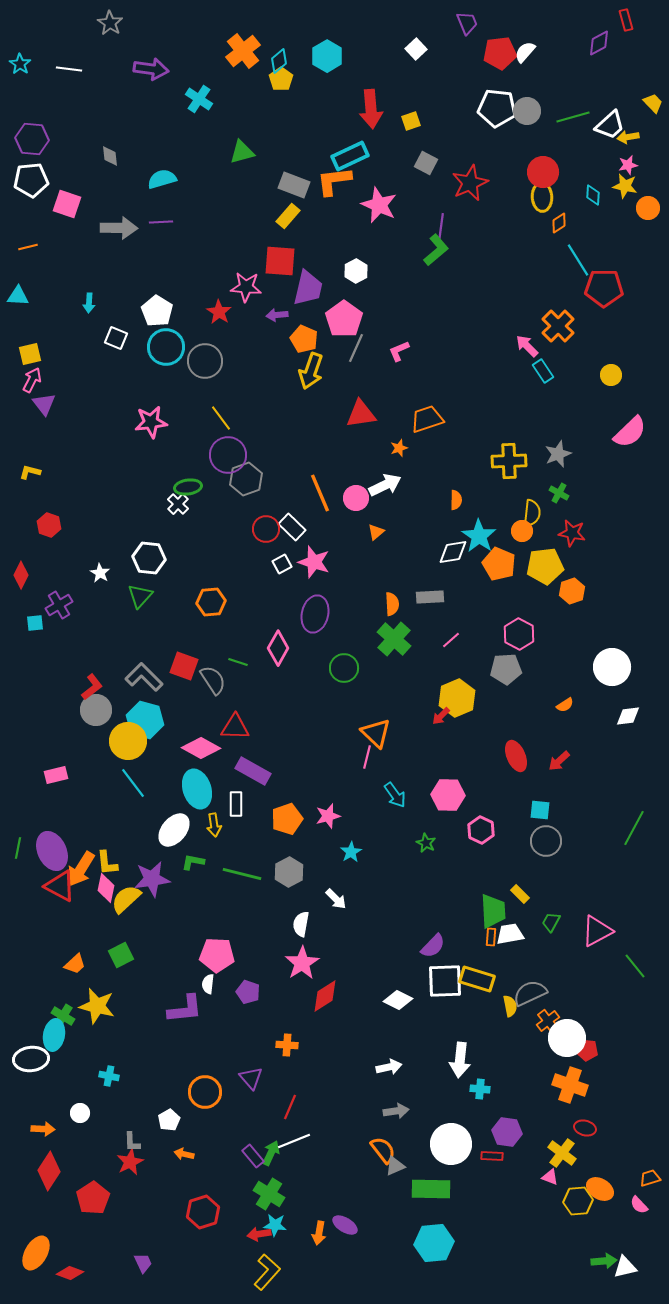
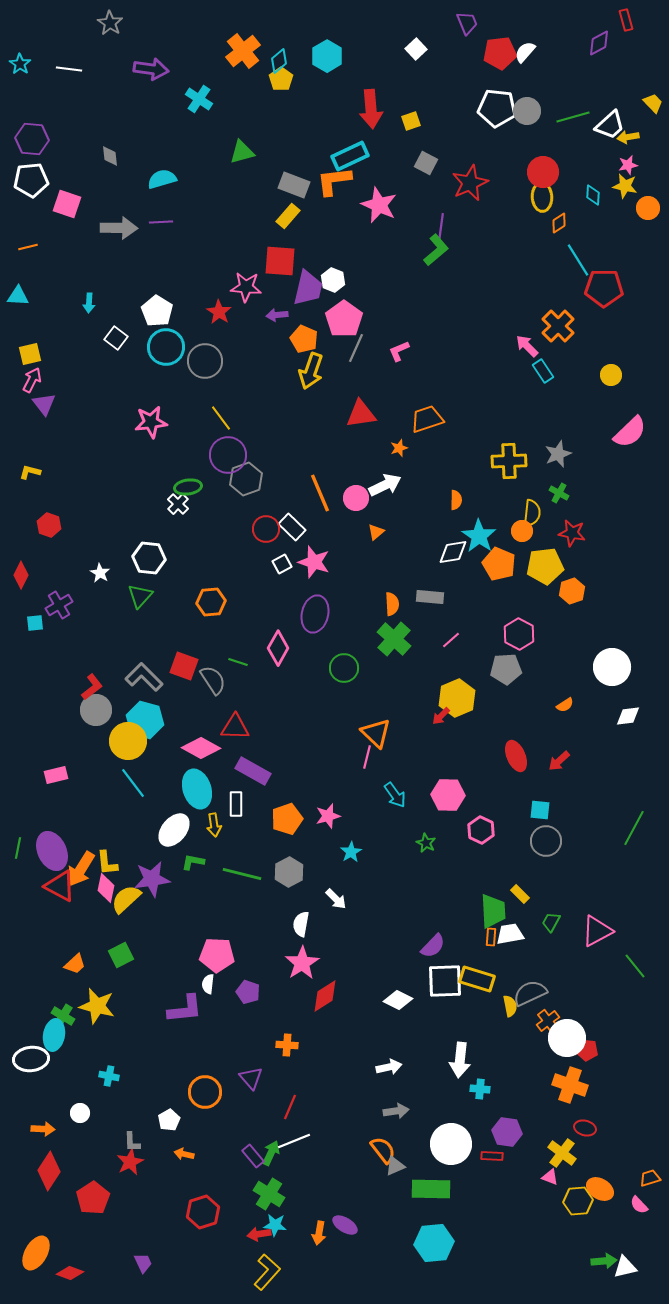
white hexagon at (356, 271): moved 23 px left, 9 px down; rotated 10 degrees counterclockwise
white square at (116, 338): rotated 15 degrees clockwise
gray rectangle at (430, 597): rotated 8 degrees clockwise
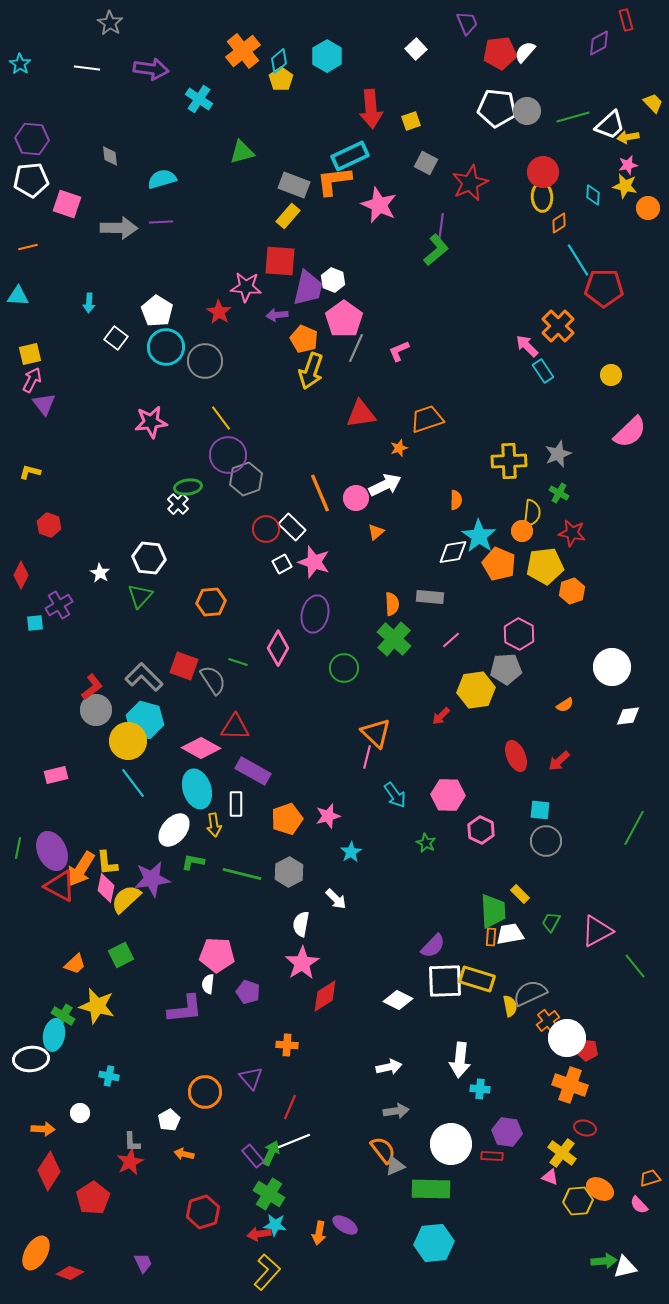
white line at (69, 69): moved 18 px right, 1 px up
yellow hexagon at (457, 698): moved 19 px right, 8 px up; rotated 15 degrees clockwise
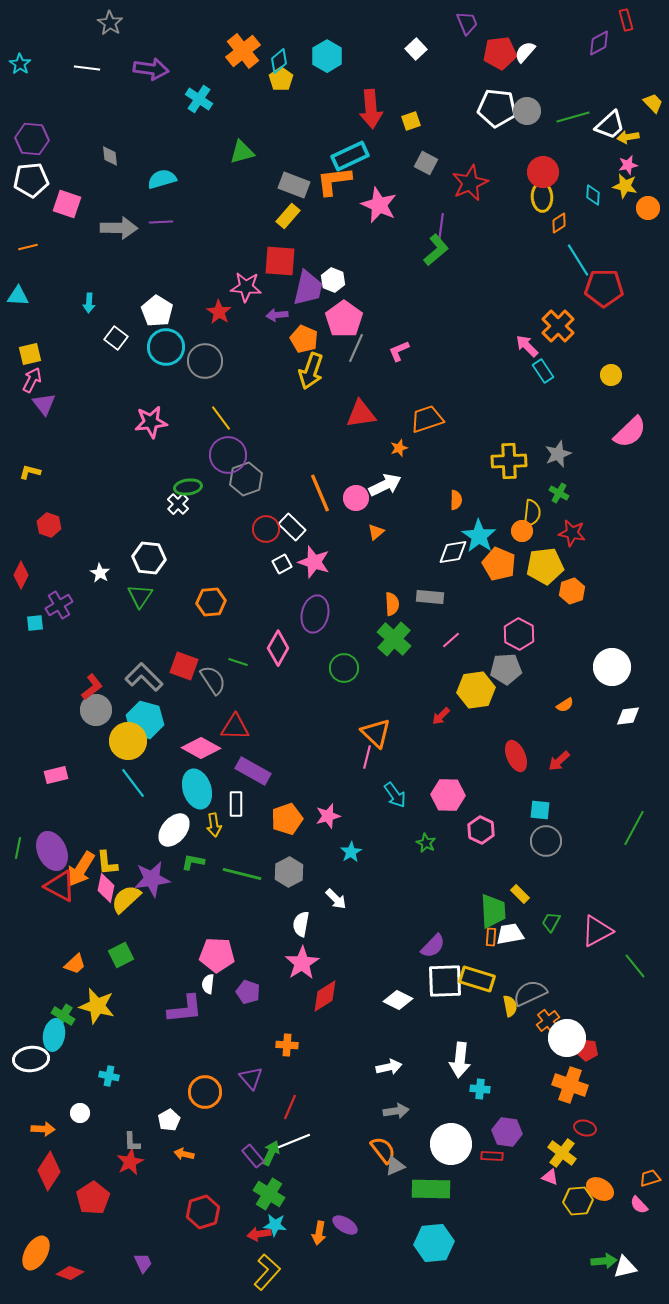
green triangle at (140, 596): rotated 8 degrees counterclockwise
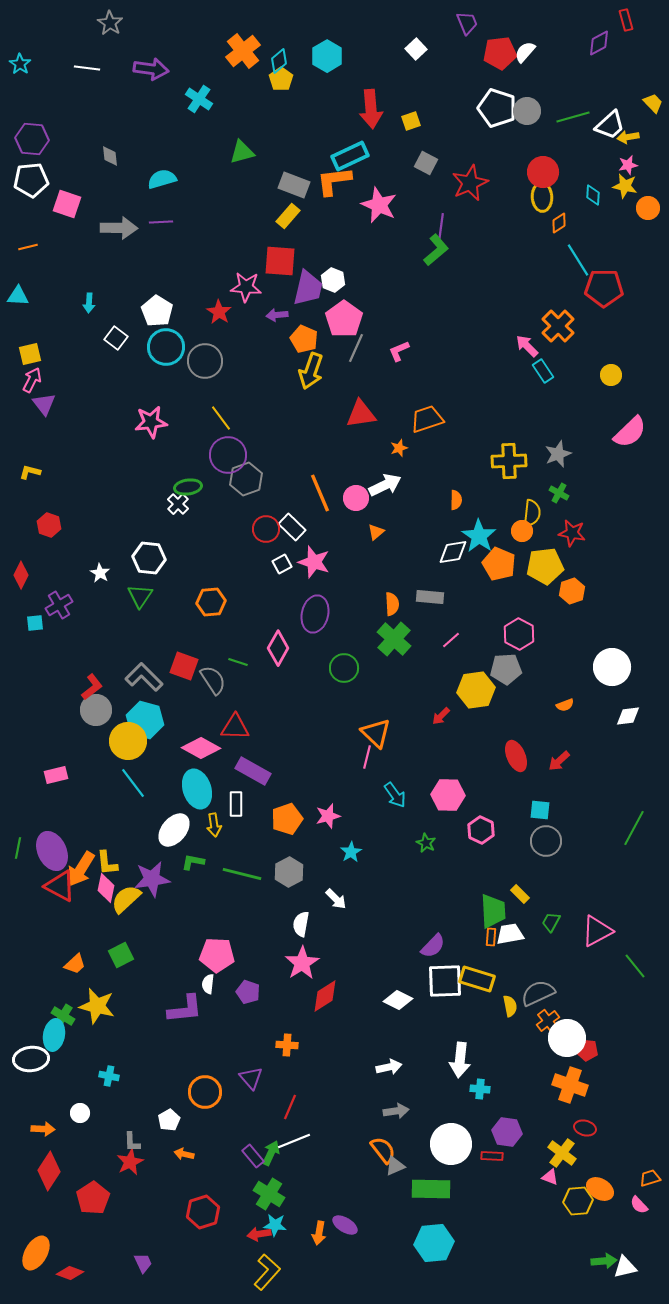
white pentagon at (497, 108): rotated 12 degrees clockwise
orange semicircle at (565, 705): rotated 12 degrees clockwise
gray semicircle at (530, 993): moved 8 px right
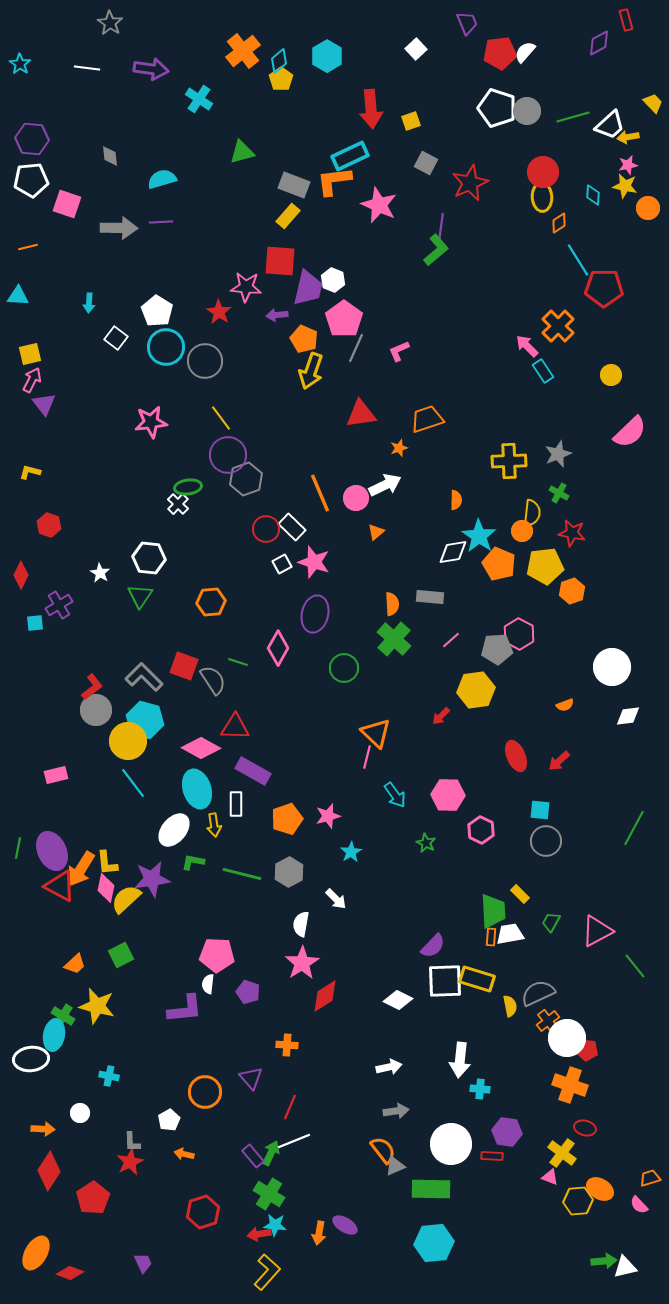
gray pentagon at (506, 669): moved 9 px left, 20 px up
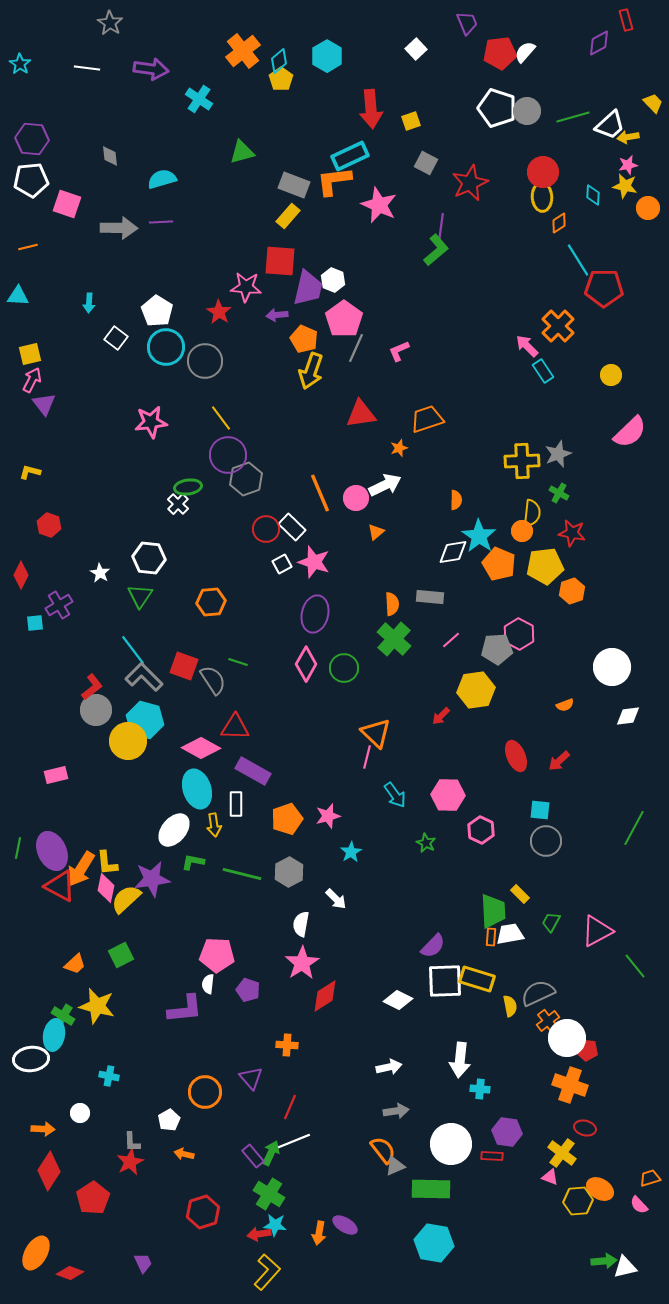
yellow cross at (509, 461): moved 13 px right
pink diamond at (278, 648): moved 28 px right, 16 px down
cyan line at (133, 783): moved 133 px up
purple pentagon at (248, 992): moved 2 px up
cyan hexagon at (434, 1243): rotated 15 degrees clockwise
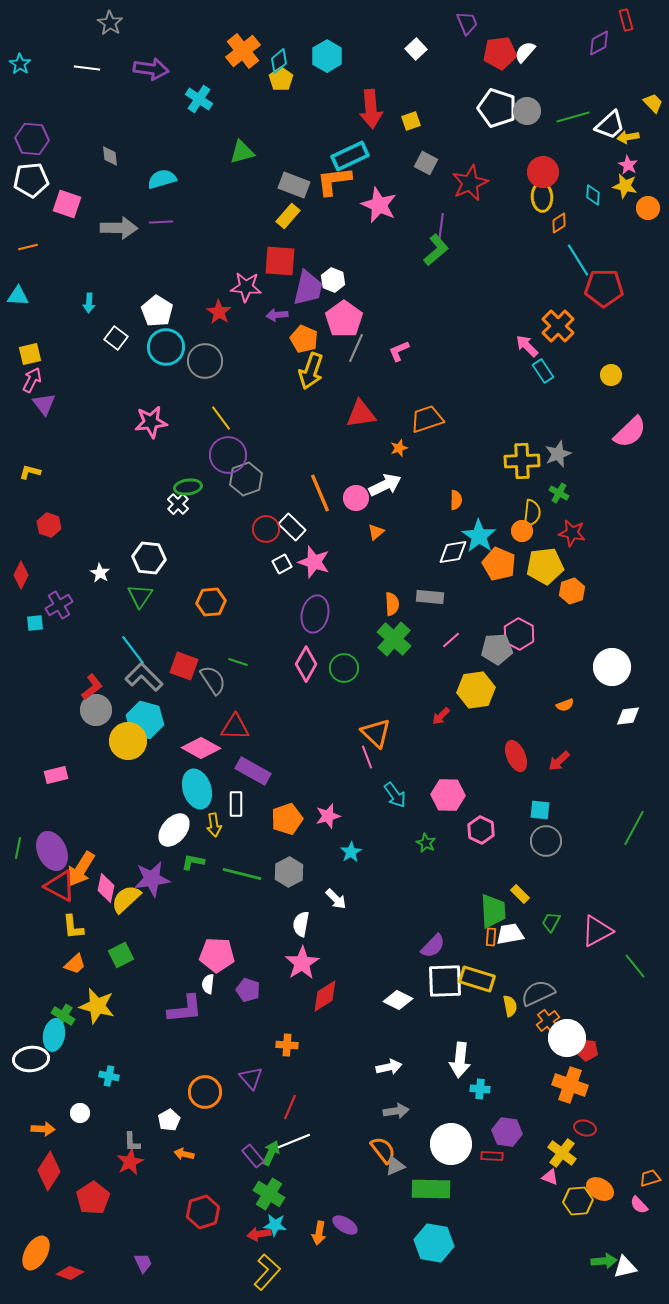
pink star at (628, 165): rotated 30 degrees counterclockwise
pink line at (367, 757): rotated 35 degrees counterclockwise
yellow L-shape at (107, 863): moved 34 px left, 64 px down
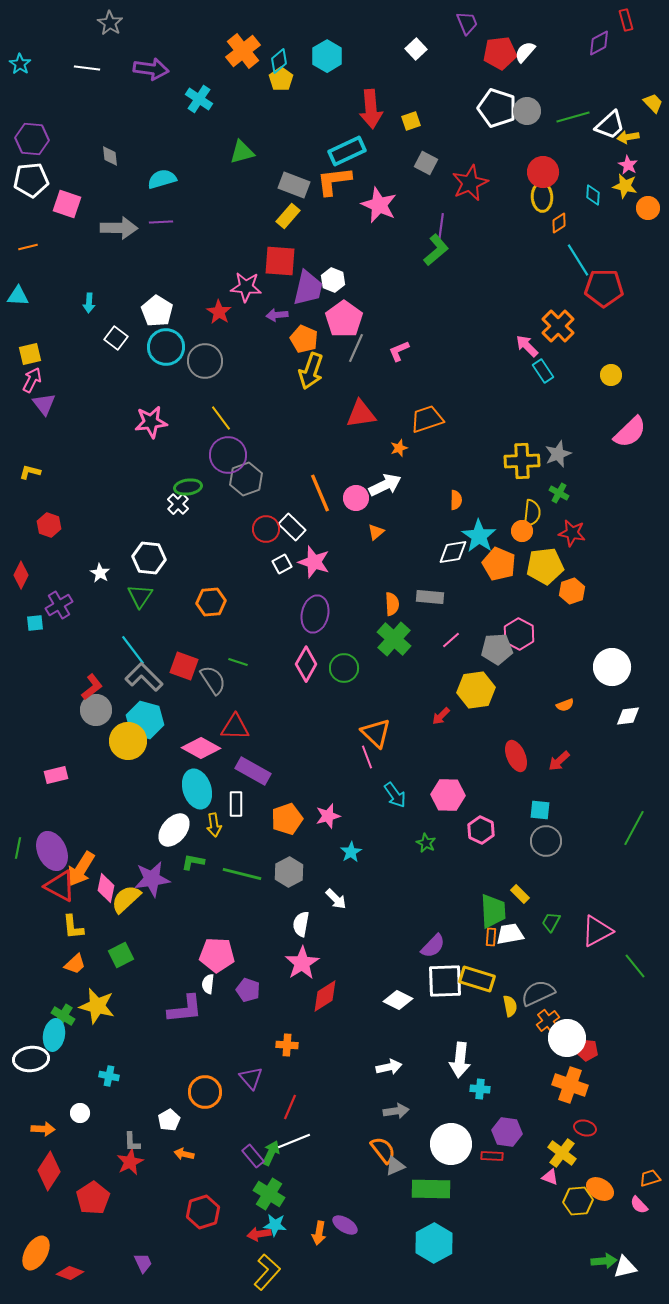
cyan rectangle at (350, 156): moved 3 px left, 5 px up
cyan hexagon at (434, 1243): rotated 21 degrees clockwise
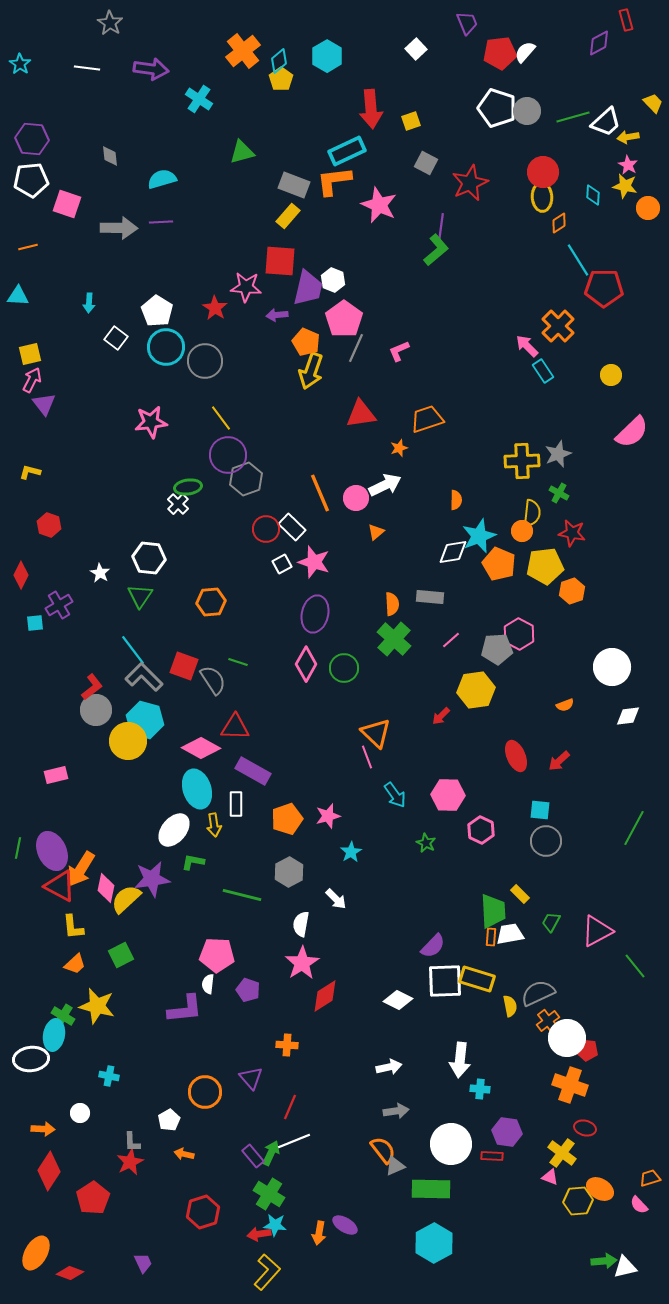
white trapezoid at (610, 125): moved 4 px left, 3 px up
red star at (219, 312): moved 4 px left, 4 px up
orange pentagon at (304, 339): moved 2 px right, 3 px down
pink semicircle at (630, 432): moved 2 px right
cyan star at (479, 536): rotated 16 degrees clockwise
green line at (242, 874): moved 21 px down
